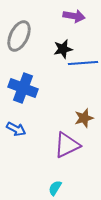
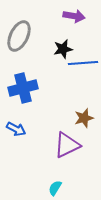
blue cross: rotated 36 degrees counterclockwise
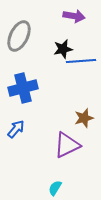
blue line: moved 2 px left, 2 px up
blue arrow: rotated 78 degrees counterclockwise
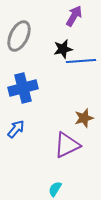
purple arrow: rotated 70 degrees counterclockwise
cyan semicircle: moved 1 px down
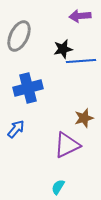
purple arrow: moved 6 px right; rotated 125 degrees counterclockwise
blue cross: moved 5 px right
cyan semicircle: moved 3 px right, 2 px up
